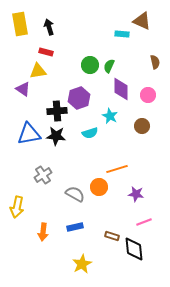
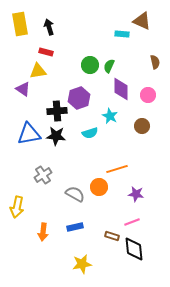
pink line: moved 12 px left
yellow star: rotated 18 degrees clockwise
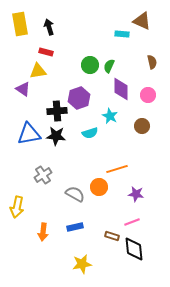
brown semicircle: moved 3 px left
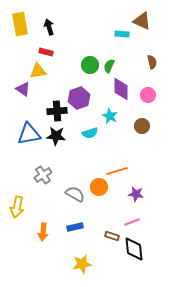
orange line: moved 2 px down
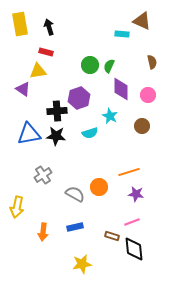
orange line: moved 12 px right, 1 px down
